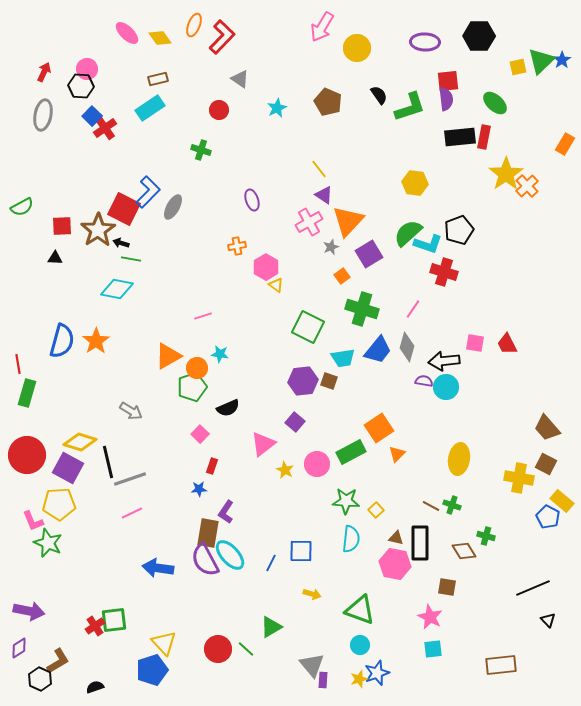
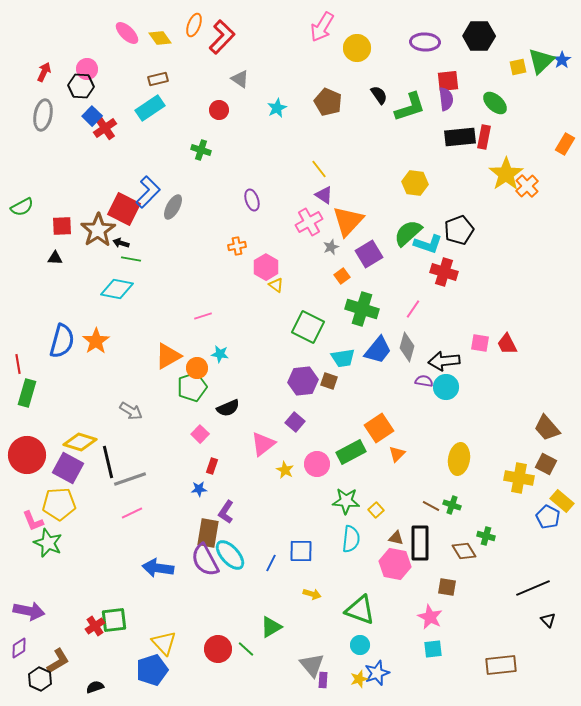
pink square at (475, 343): moved 5 px right
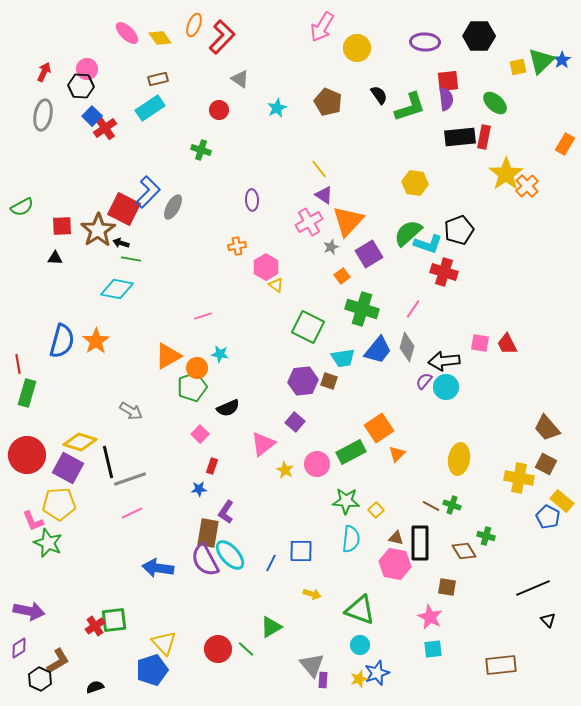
purple ellipse at (252, 200): rotated 15 degrees clockwise
purple semicircle at (424, 381): rotated 60 degrees counterclockwise
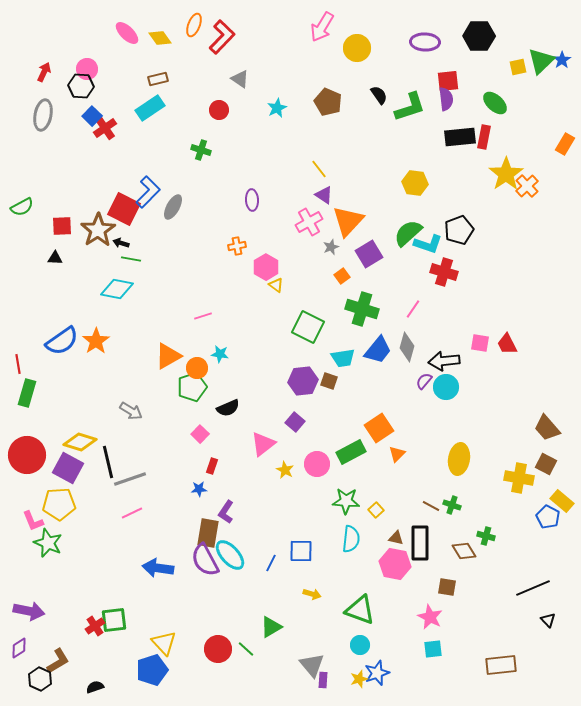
blue semicircle at (62, 341): rotated 40 degrees clockwise
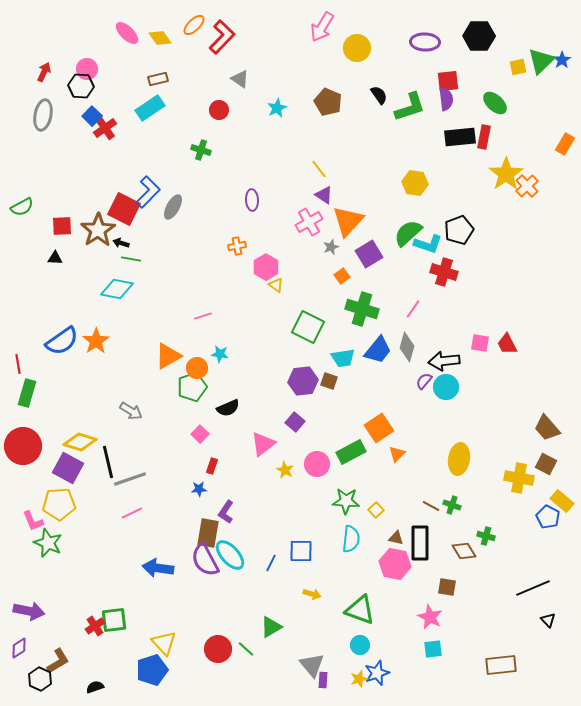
orange ellipse at (194, 25): rotated 25 degrees clockwise
red circle at (27, 455): moved 4 px left, 9 px up
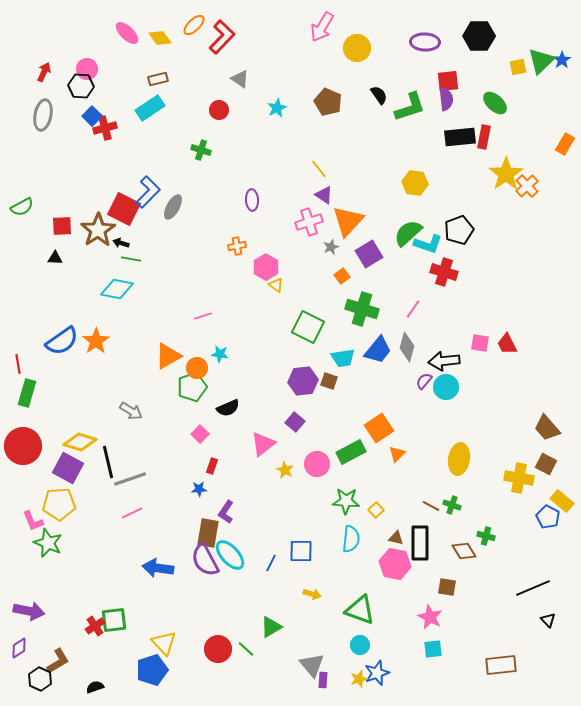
red cross at (105, 128): rotated 20 degrees clockwise
pink cross at (309, 222): rotated 12 degrees clockwise
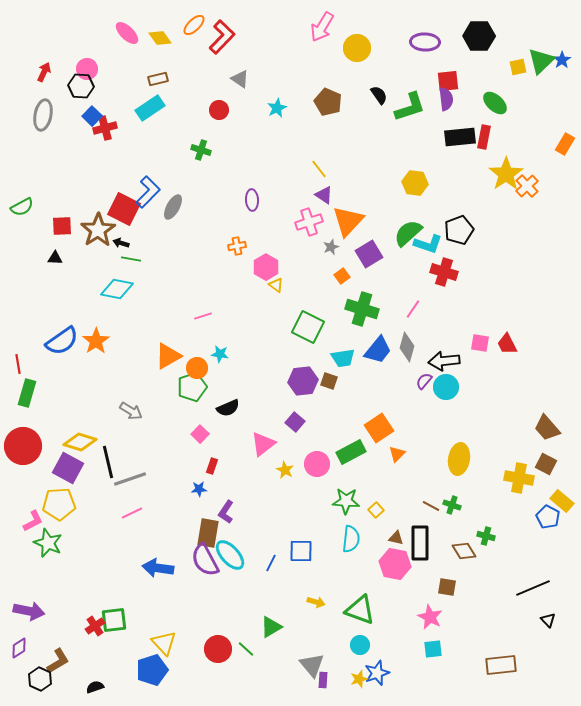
pink L-shape at (33, 521): rotated 95 degrees counterclockwise
yellow arrow at (312, 594): moved 4 px right, 8 px down
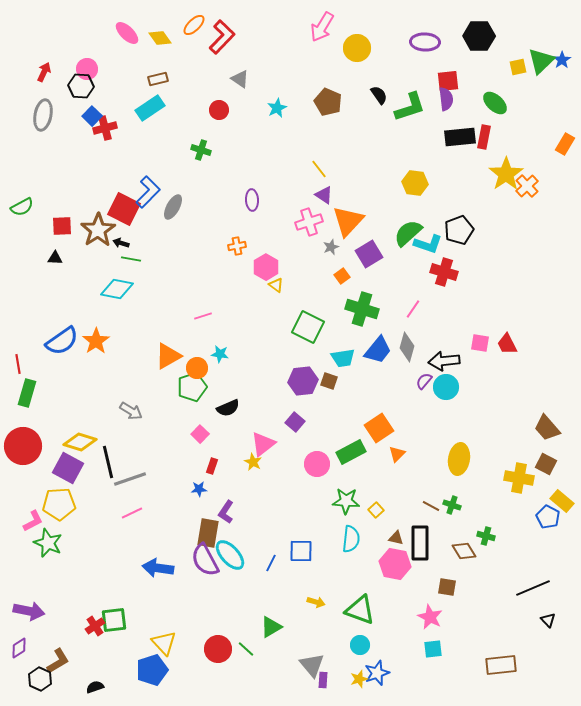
yellow star at (285, 470): moved 32 px left, 8 px up
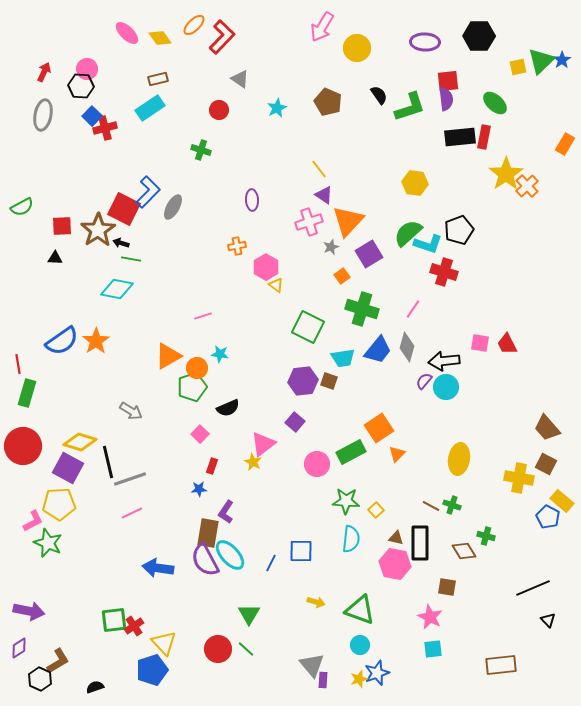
red cross at (95, 626): moved 39 px right
green triangle at (271, 627): moved 22 px left, 13 px up; rotated 30 degrees counterclockwise
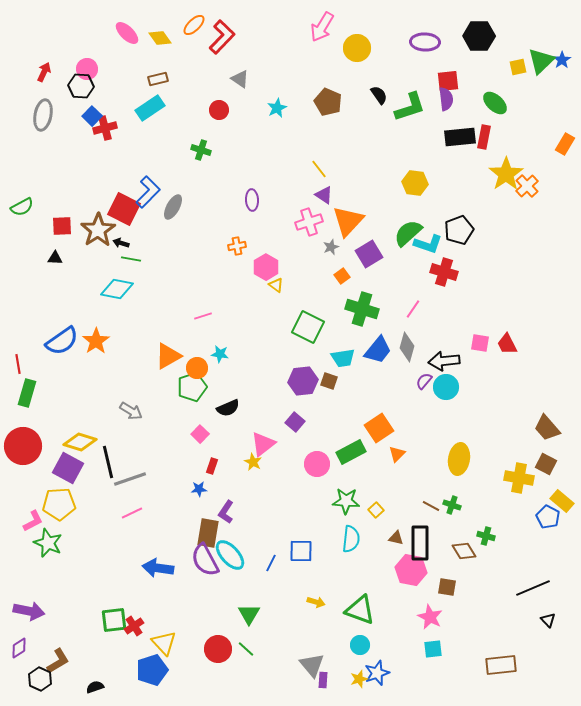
pink hexagon at (395, 564): moved 16 px right, 6 px down
